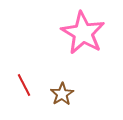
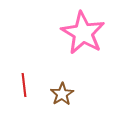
red line: rotated 20 degrees clockwise
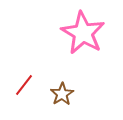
red line: rotated 45 degrees clockwise
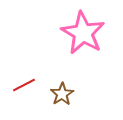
red line: rotated 25 degrees clockwise
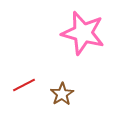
pink star: rotated 15 degrees counterclockwise
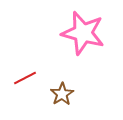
red line: moved 1 px right, 7 px up
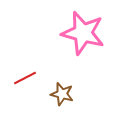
brown star: rotated 25 degrees counterclockwise
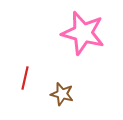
red line: rotated 50 degrees counterclockwise
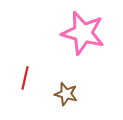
brown star: moved 4 px right
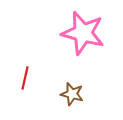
brown star: moved 6 px right
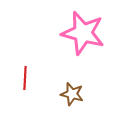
red line: rotated 10 degrees counterclockwise
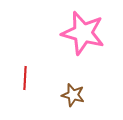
brown star: moved 1 px right, 1 px down
